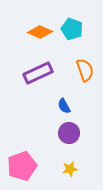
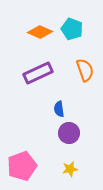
blue semicircle: moved 5 px left, 3 px down; rotated 21 degrees clockwise
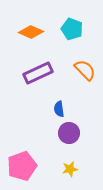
orange diamond: moved 9 px left
orange semicircle: rotated 25 degrees counterclockwise
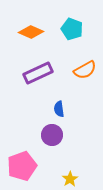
orange semicircle: rotated 105 degrees clockwise
purple circle: moved 17 px left, 2 px down
yellow star: moved 10 px down; rotated 21 degrees counterclockwise
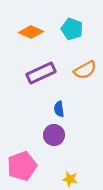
purple rectangle: moved 3 px right
purple circle: moved 2 px right
yellow star: rotated 28 degrees counterclockwise
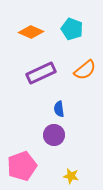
orange semicircle: rotated 10 degrees counterclockwise
yellow star: moved 1 px right, 3 px up
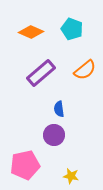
purple rectangle: rotated 16 degrees counterclockwise
pink pentagon: moved 3 px right, 1 px up; rotated 8 degrees clockwise
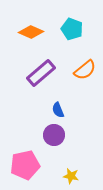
blue semicircle: moved 1 px left, 1 px down; rotated 14 degrees counterclockwise
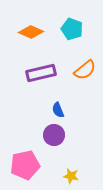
purple rectangle: rotated 28 degrees clockwise
